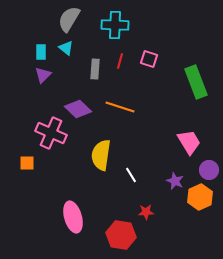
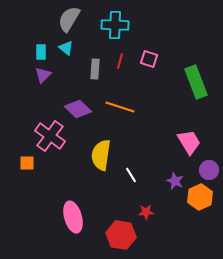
pink cross: moved 1 px left, 3 px down; rotated 12 degrees clockwise
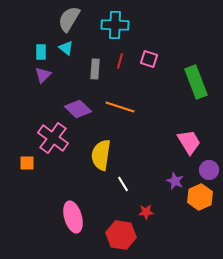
pink cross: moved 3 px right, 2 px down
white line: moved 8 px left, 9 px down
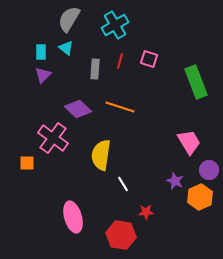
cyan cross: rotated 32 degrees counterclockwise
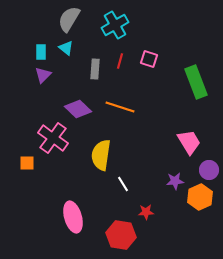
purple star: rotated 30 degrees counterclockwise
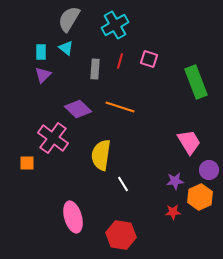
red star: moved 27 px right
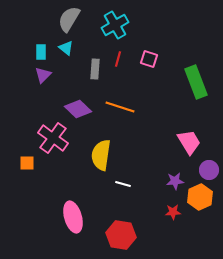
red line: moved 2 px left, 2 px up
white line: rotated 42 degrees counterclockwise
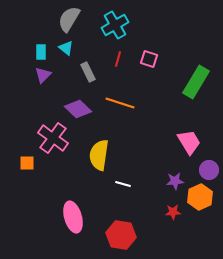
gray rectangle: moved 7 px left, 3 px down; rotated 30 degrees counterclockwise
green rectangle: rotated 52 degrees clockwise
orange line: moved 4 px up
yellow semicircle: moved 2 px left
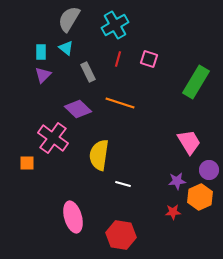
purple star: moved 2 px right
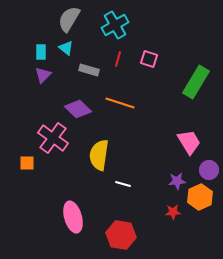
gray rectangle: moved 1 px right, 2 px up; rotated 48 degrees counterclockwise
